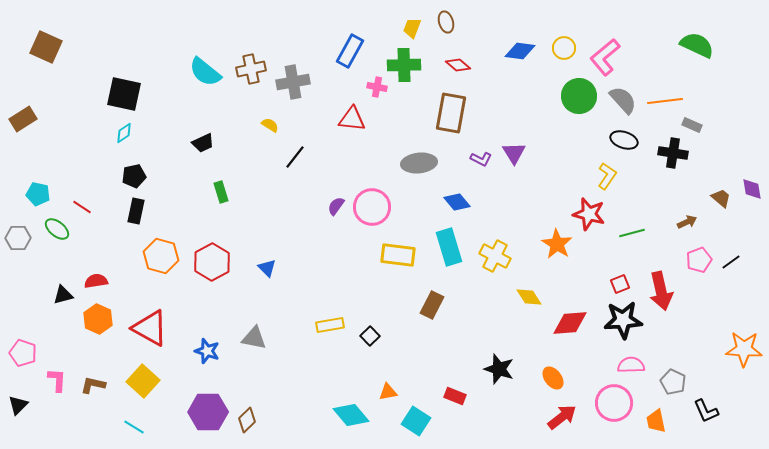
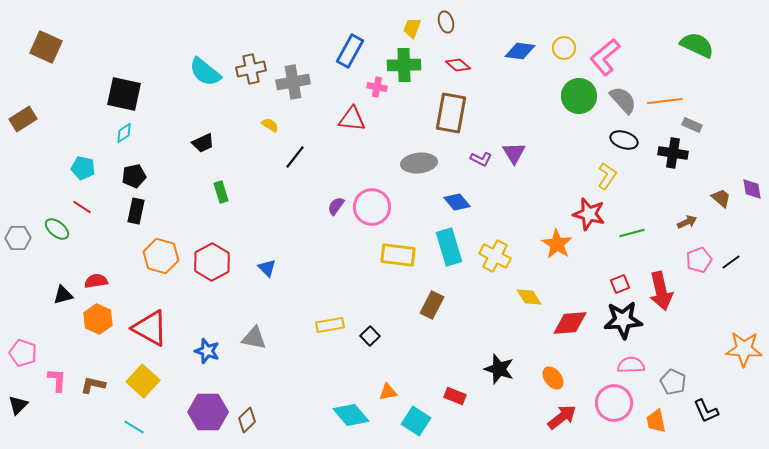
cyan pentagon at (38, 194): moved 45 px right, 26 px up
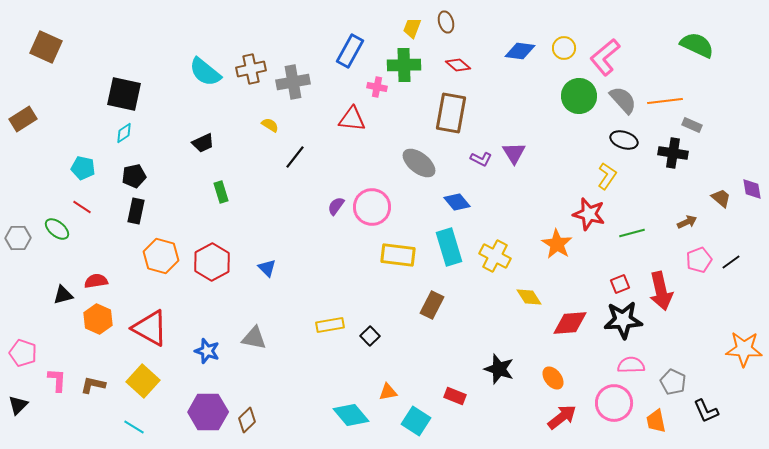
gray ellipse at (419, 163): rotated 44 degrees clockwise
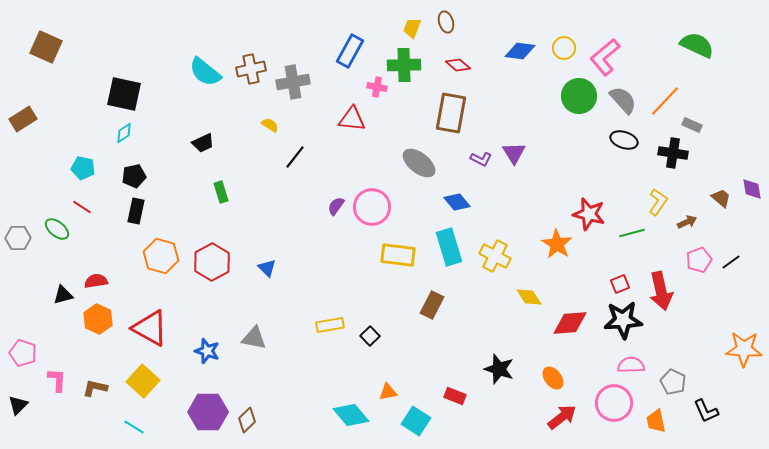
orange line at (665, 101): rotated 40 degrees counterclockwise
yellow L-shape at (607, 176): moved 51 px right, 26 px down
brown L-shape at (93, 385): moved 2 px right, 3 px down
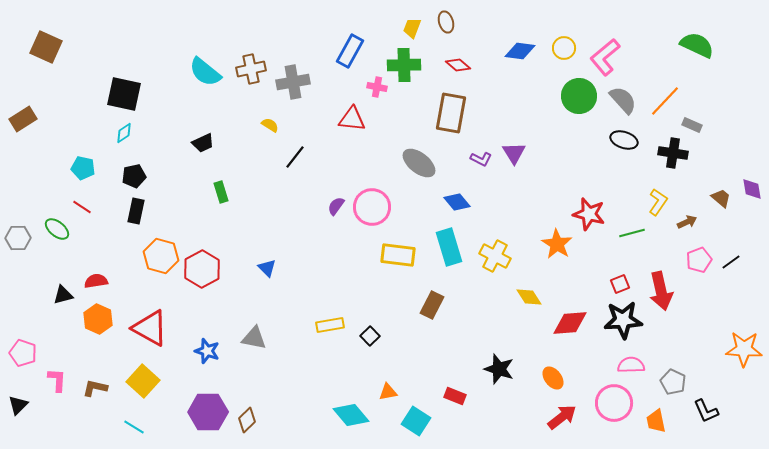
red hexagon at (212, 262): moved 10 px left, 7 px down
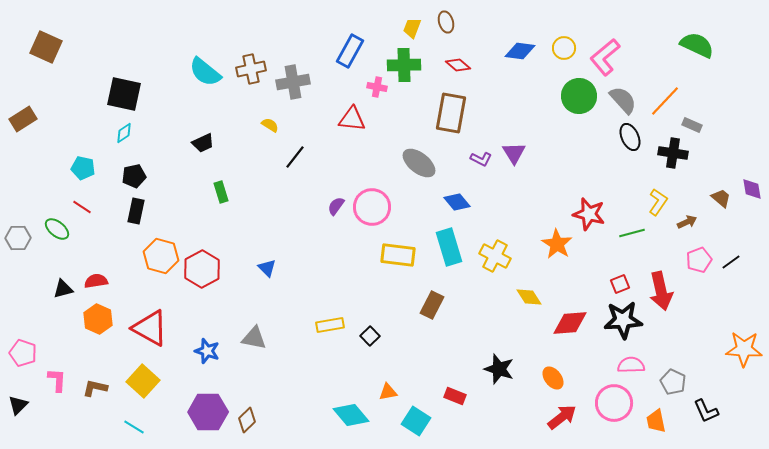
black ellipse at (624, 140): moved 6 px right, 3 px up; rotated 48 degrees clockwise
black triangle at (63, 295): moved 6 px up
